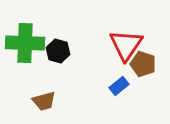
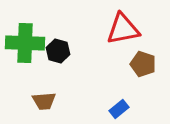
red triangle: moved 3 px left, 16 px up; rotated 45 degrees clockwise
blue rectangle: moved 23 px down
brown trapezoid: rotated 10 degrees clockwise
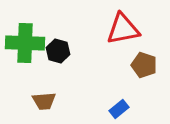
brown pentagon: moved 1 px right, 1 px down
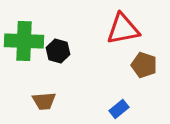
green cross: moved 1 px left, 2 px up
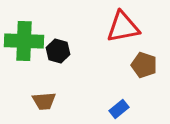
red triangle: moved 2 px up
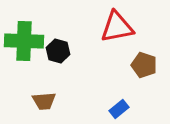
red triangle: moved 6 px left
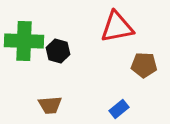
brown pentagon: rotated 15 degrees counterclockwise
brown trapezoid: moved 6 px right, 4 px down
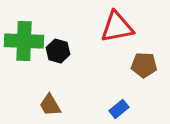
brown trapezoid: rotated 65 degrees clockwise
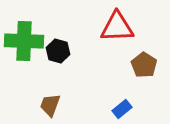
red triangle: rotated 9 degrees clockwise
brown pentagon: rotated 30 degrees clockwise
brown trapezoid: rotated 50 degrees clockwise
blue rectangle: moved 3 px right
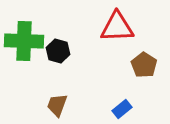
brown trapezoid: moved 7 px right
